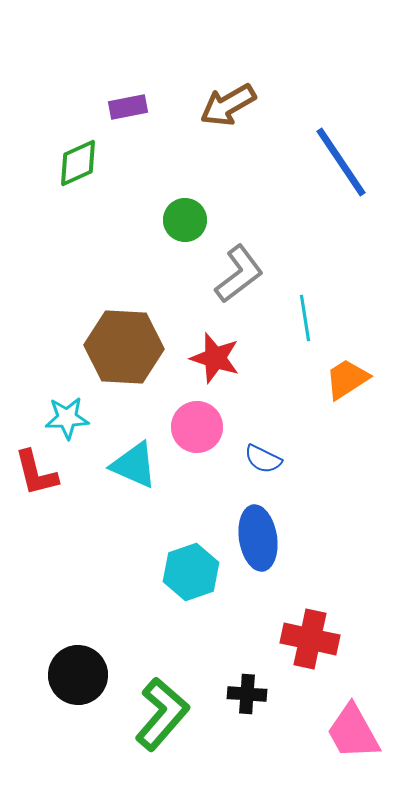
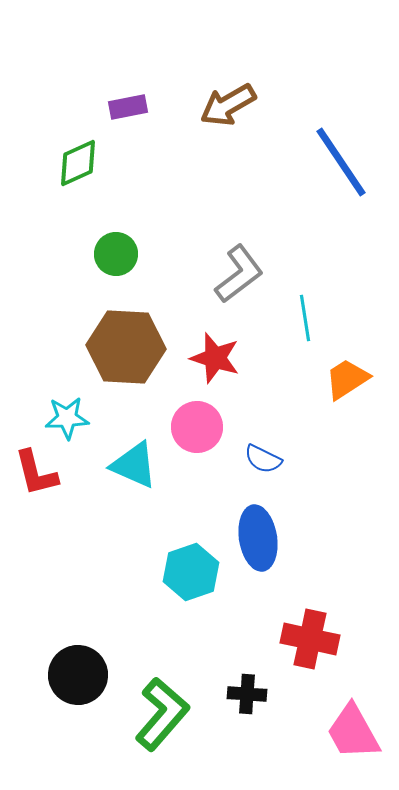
green circle: moved 69 px left, 34 px down
brown hexagon: moved 2 px right
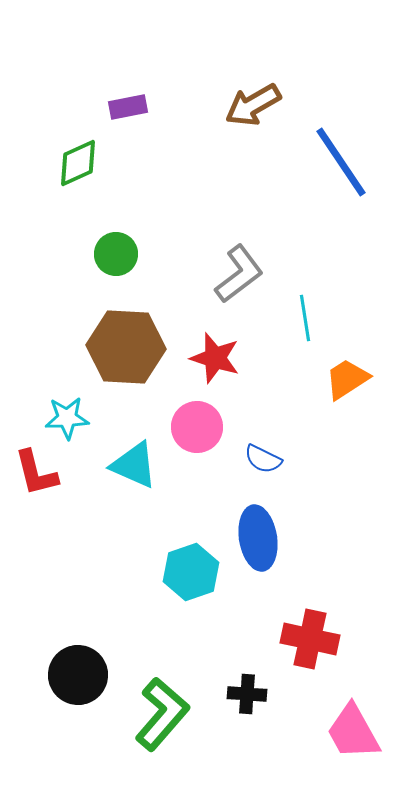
brown arrow: moved 25 px right
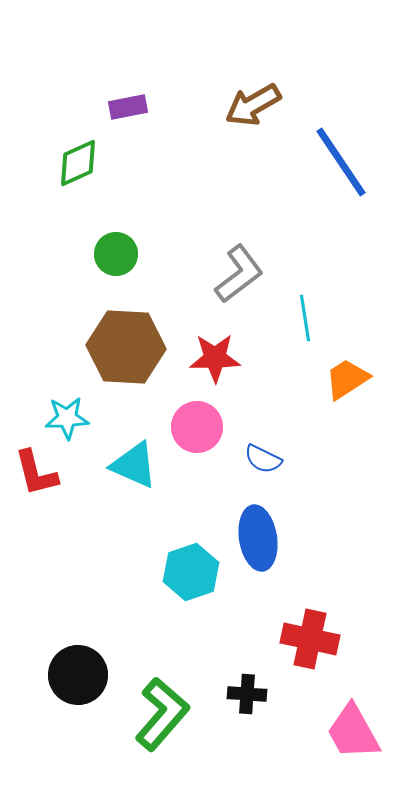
red star: rotated 18 degrees counterclockwise
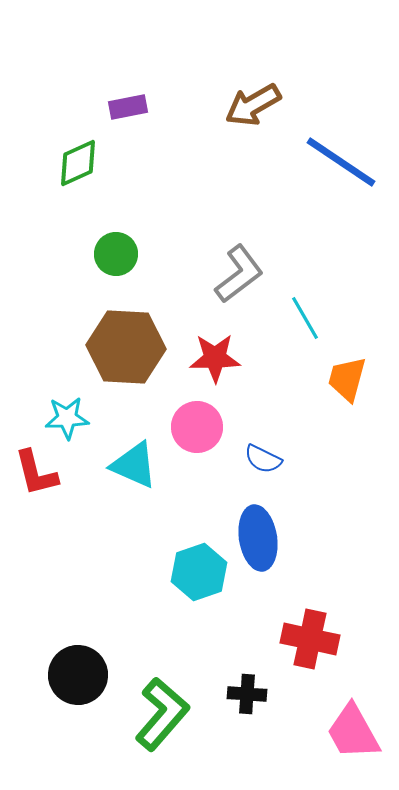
blue line: rotated 22 degrees counterclockwise
cyan line: rotated 21 degrees counterclockwise
orange trapezoid: rotated 42 degrees counterclockwise
cyan hexagon: moved 8 px right
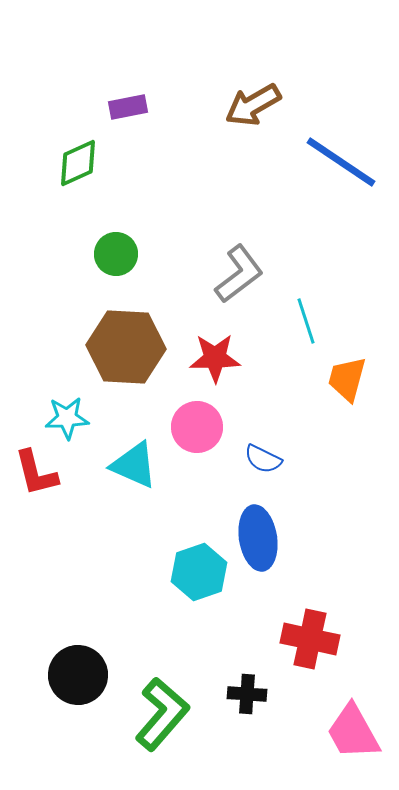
cyan line: moved 1 px right, 3 px down; rotated 12 degrees clockwise
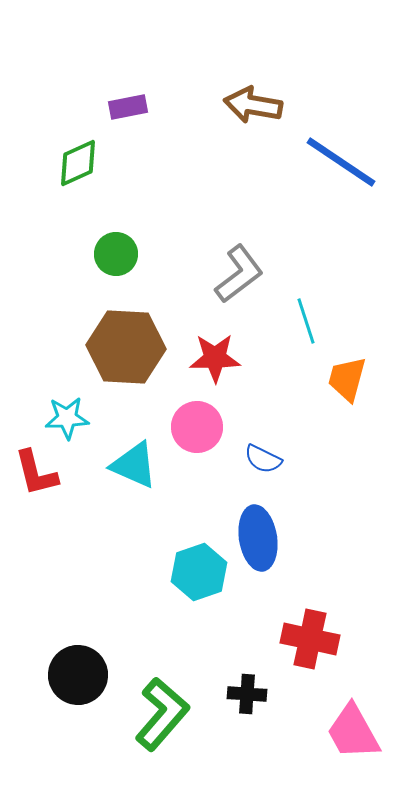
brown arrow: rotated 40 degrees clockwise
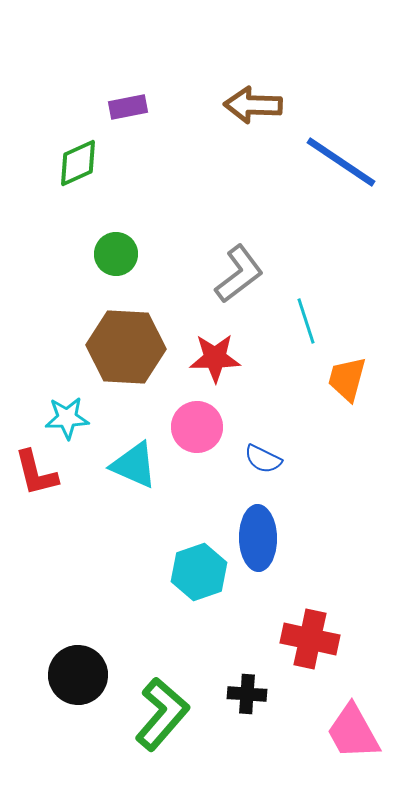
brown arrow: rotated 8 degrees counterclockwise
blue ellipse: rotated 8 degrees clockwise
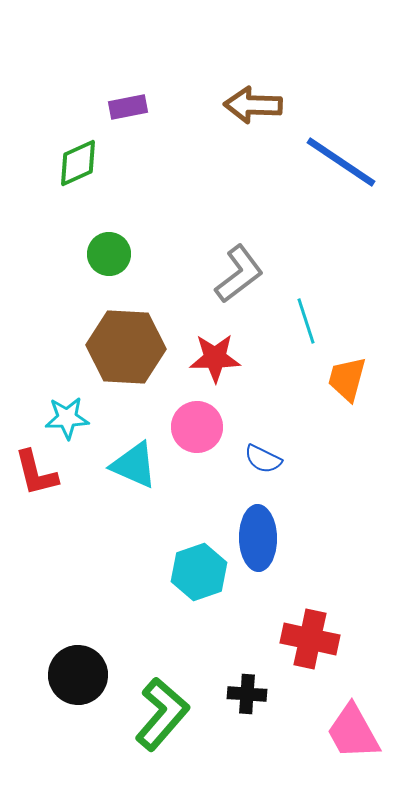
green circle: moved 7 px left
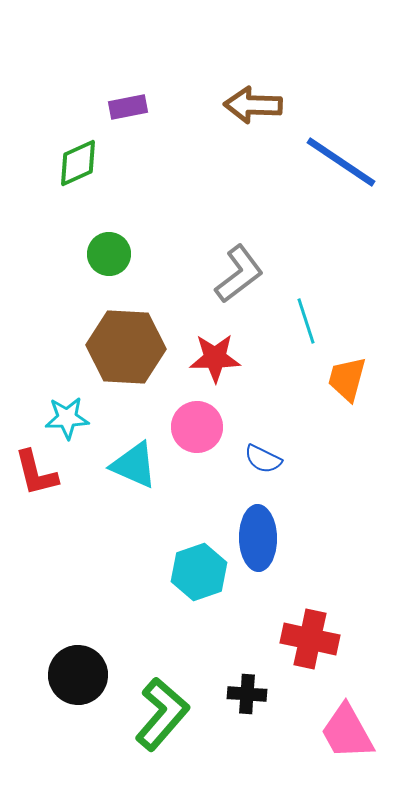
pink trapezoid: moved 6 px left
